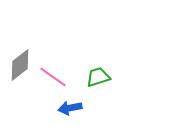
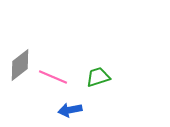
pink line: rotated 12 degrees counterclockwise
blue arrow: moved 2 px down
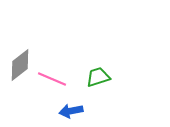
pink line: moved 1 px left, 2 px down
blue arrow: moved 1 px right, 1 px down
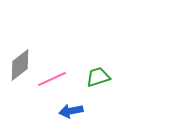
pink line: rotated 48 degrees counterclockwise
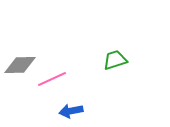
gray diamond: rotated 36 degrees clockwise
green trapezoid: moved 17 px right, 17 px up
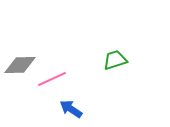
blue arrow: moved 2 px up; rotated 45 degrees clockwise
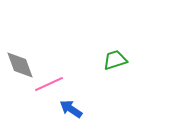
gray diamond: rotated 72 degrees clockwise
pink line: moved 3 px left, 5 px down
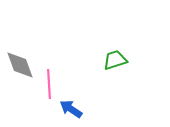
pink line: rotated 68 degrees counterclockwise
